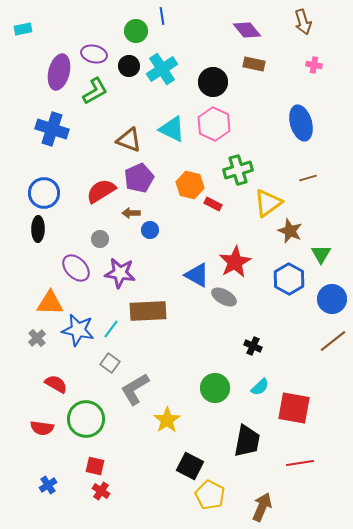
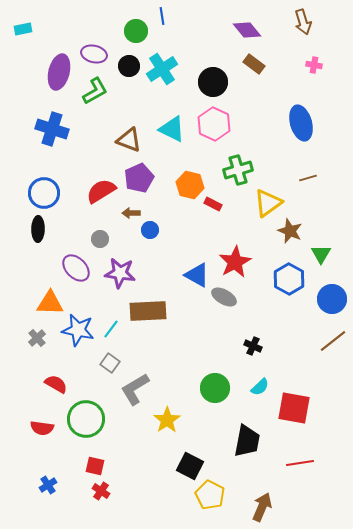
brown rectangle at (254, 64): rotated 25 degrees clockwise
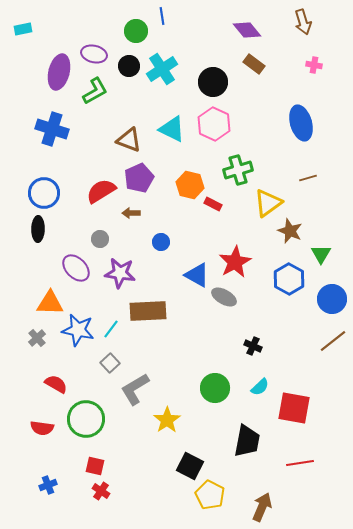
blue circle at (150, 230): moved 11 px right, 12 px down
gray square at (110, 363): rotated 12 degrees clockwise
blue cross at (48, 485): rotated 12 degrees clockwise
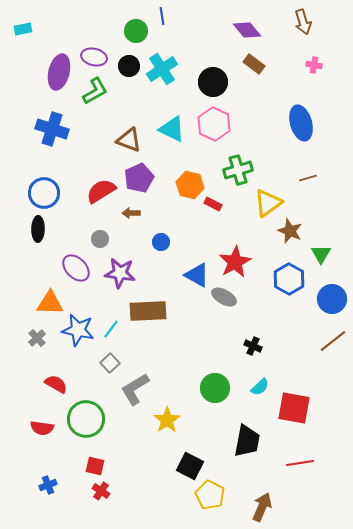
purple ellipse at (94, 54): moved 3 px down
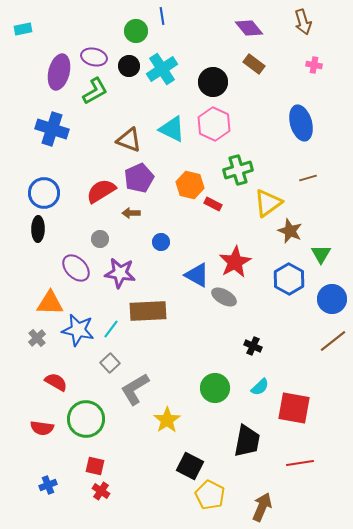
purple diamond at (247, 30): moved 2 px right, 2 px up
red semicircle at (56, 384): moved 2 px up
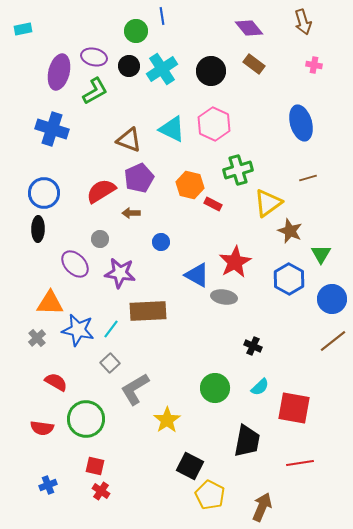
black circle at (213, 82): moved 2 px left, 11 px up
purple ellipse at (76, 268): moved 1 px left, 4 px up
gray ellipse at (224, 297): rotated 20 degrees counterclockwise
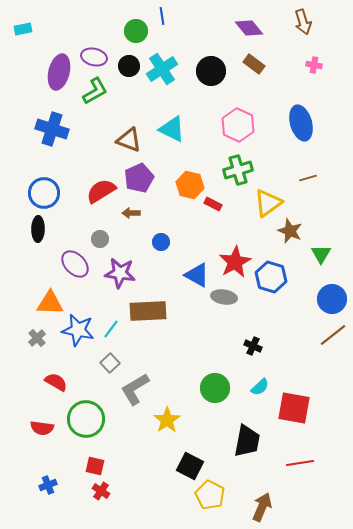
pink hexagon at (214, 124): moved 24 px right, 1 px down
blue hexagon at (289, 279): moved 18 px left, 2 px up; rotated 12 degrees counterclockwise
brown line at (333, 341): moved 6 px up
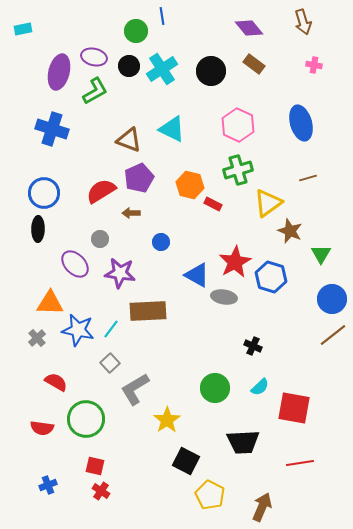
black trapezoid at (247, 441): moved 4 px left, 1 px down; rotated 76 degrees clockwise
black square at (190, 466): moved 4 px left, 5 px up
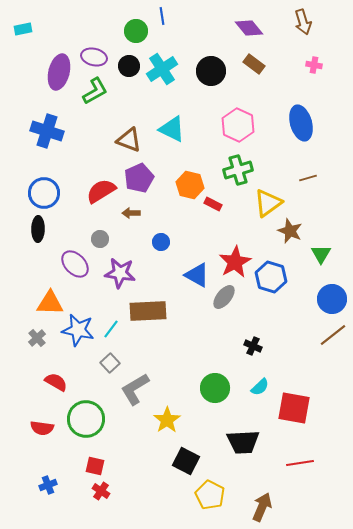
blue cross at (52, 129): moved 5 px left, 2 px down
gray ellipse at (224, 297): rotated 60 degrees counterclockwise
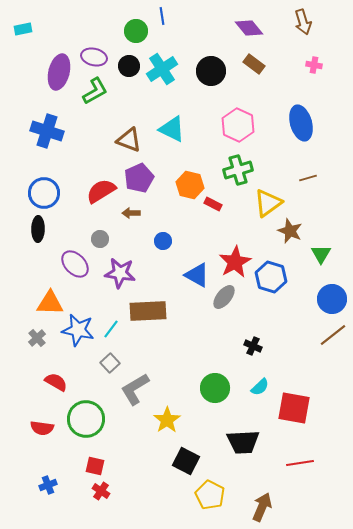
blue circle at (161, 242): moved 2 px right, 1 px up
